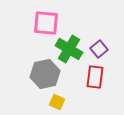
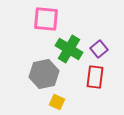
pink square: moved 4 px up
gray hexagon: moved 1 px left
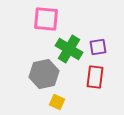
purple square: moved 1 px left, 2 px up; rotated 30 degrees clockwise
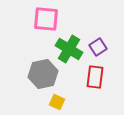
purple square: rotated 24 degrees counterclockwise
gray hexagon: moved 1 px left
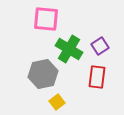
purple square: moved 2 px right, 1 px up
red rectangle: moved 2 px right
yellow square: rotated 28 degrees clockwise
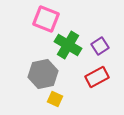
pink square: rotated 16 degrees clockwise
green cross: moved 1 px left, 4 px up
red rectangle: rotated 55 degrees clockwise
yellow square: moved 2 px left, 3 px up; rotated 28 degrees counterclockwise
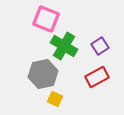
green cross: moved 4 px left, 1 px down
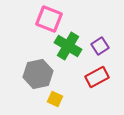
pink square: moved 3 px right
green cross: moved 4 px right
gray hexagon: moved 5 px left
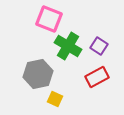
purple square: moved 1 px left; rotated 24 degrees counterclockwise
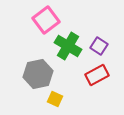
pink square: moved 3 px left, 1 px down; rotated 32 degrees clockwise
red rectangle: moved 2 px up
